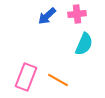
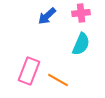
pink cross: moved 4 px right, 1 px up
cyan semicircle: moved 3 px left
pink rectangle: moved 3 px right, 6 px up
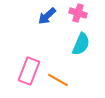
pink cross: moved 3 px left; rotated 24 degrees clockwise
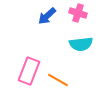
cyan semicircle: rotated 60 degrees clockwise
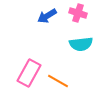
blue arrow: rotated 12 degrees clockwise
pink rectangle: moved 2 px down; rotated 8 degrees clockwise
orange line: moved 1 px down
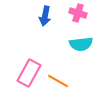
blue arrow: moved 2 px left; rotated 48 degrees counterclockwise
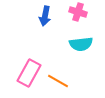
pink cross: moved 1 px up
